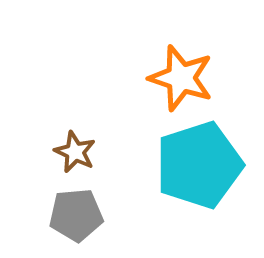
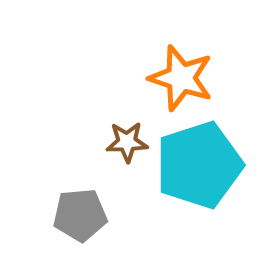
brown star: moved 52 px right, 10 px up; rotated 27 degrees counterclockwise
gray pentagon: moved 4 px right
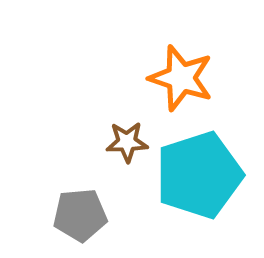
cyan pentagon: moved 10 px down
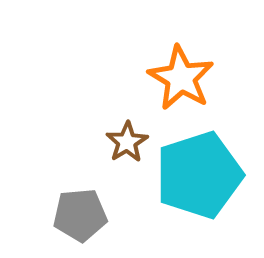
orange star: rotated 12 degrees clockwise
brown star: rotated 30 degrees counterclockwise
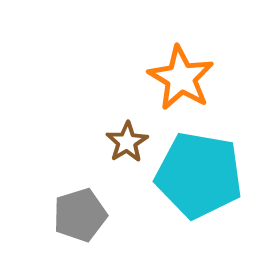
cyan pentagon: rotated 28 degrees clockwise
gray pentagon: rotated 12 degrees counterclockwise
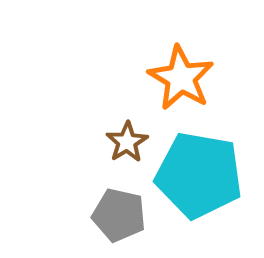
gray pentagon: moved 39 px right; rotated 30 degrees clockwise
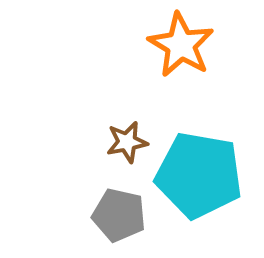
orange star: moved 33 px up
brown star: rotated 21 degrees clockwise
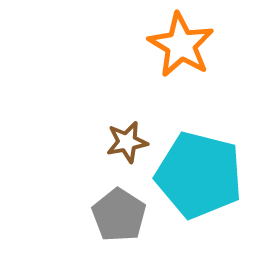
cyan pentagon: rotated 4 degrees clockwise
gray pentagon: rotated 20 degrees clockwise
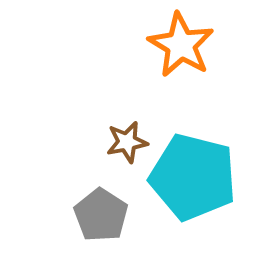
cyan pentagon: moved 6 px left, 2 px down
gray pentagon: moved 18 px left
